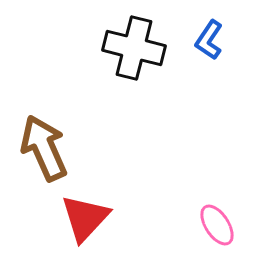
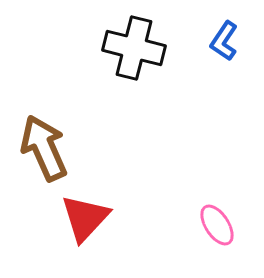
blue L-shape: moved 15 px right, 1 px down
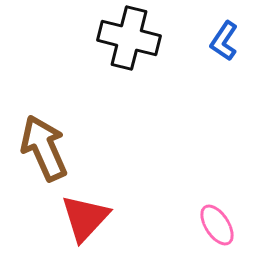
black cross: moved 5 px left, 10 px up
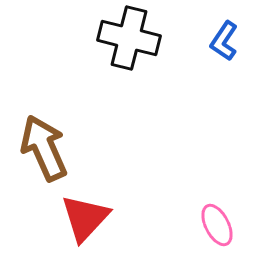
pink ellipse: rotated 6 degrees clockwise
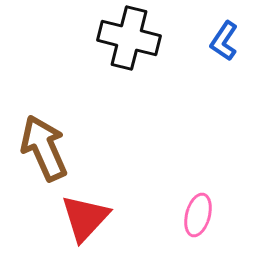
pink ellipse: moved 19 px left, 10 px up; rotated 42 degrees clockwise
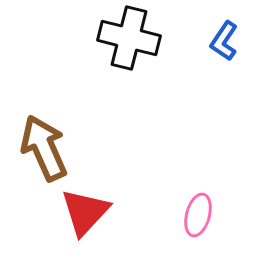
red triangle: moved 6 px up
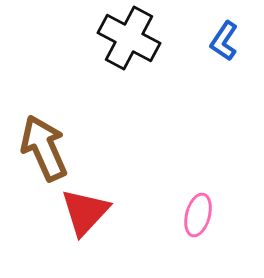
black cross: rotated 14 degrees clockwise
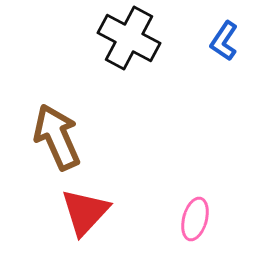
brown arrow: moved 13 px right, 11 px up
pink ellipse: moved 3 px left, 4 px down
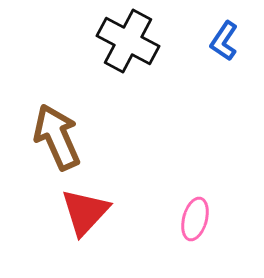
black cross: moved 1 px left, 3 px down
